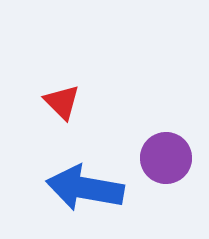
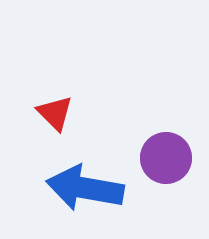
red triangle: moved 7 px left, 11 px down
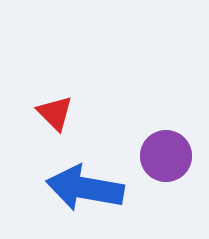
purple circle: moved 2 px up
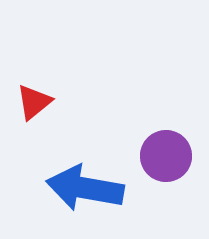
red triangle: moved 21 px left, 11 px up; rotated 36 degrees clockwise
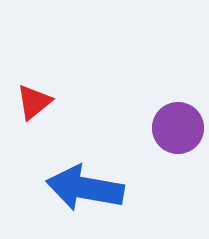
purple circle: moved 12 px right, 28 px up
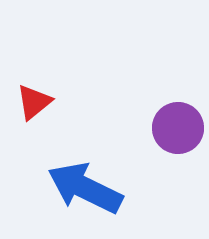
blue arrow: rotated 16 degrees clockwise
